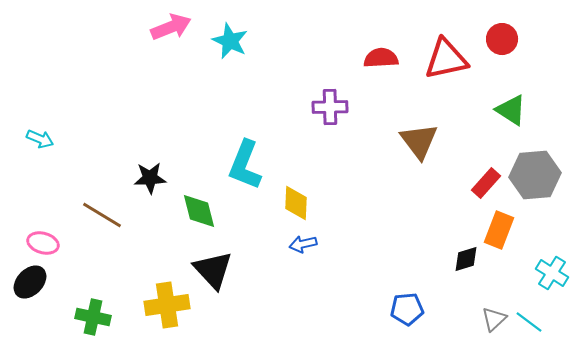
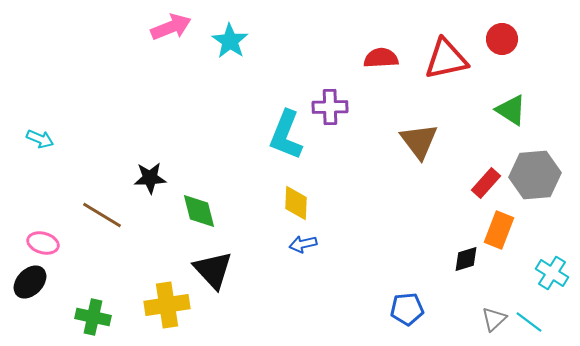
cyan star: rotated 9 degrees clockwise
cyan L-shape: moved 41 px right, 30 px up
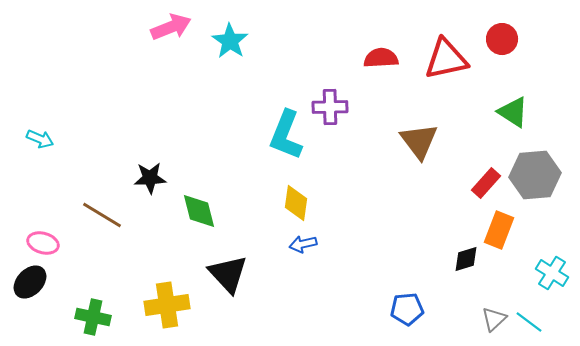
green triangle: moved 2 px right, 2 px down
yellow diamond: rotated 6 degrees clockwise
black triangle: moved 15 px right, 4 px down
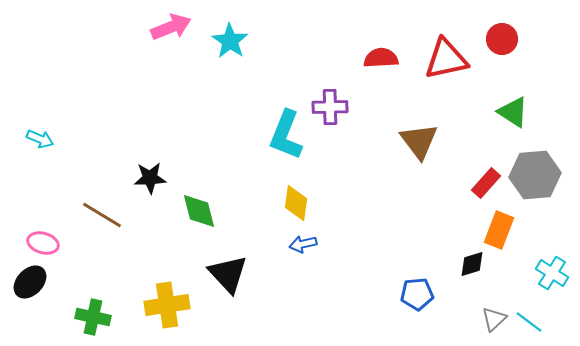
black diamond: moved 6 px right, 5 px down
blue pentagon: moved 10 px right, 15 px up
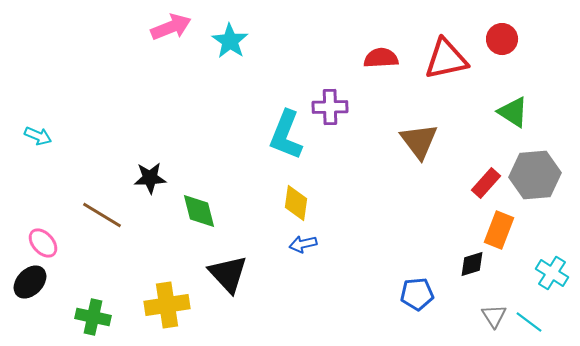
cyan arrow: moved 2 px left, 3 px up
pink ellipse: rotated 32 degrees clockwise
gray triangle: moved 3 px up; rotated 20 degrees counterclockwise
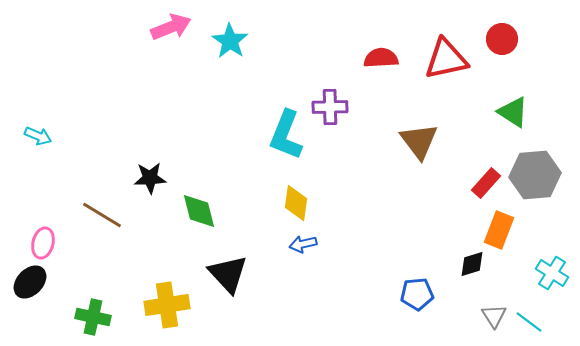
pink ellipse: rotated 56 degrees clockwise
